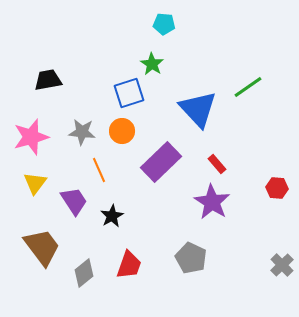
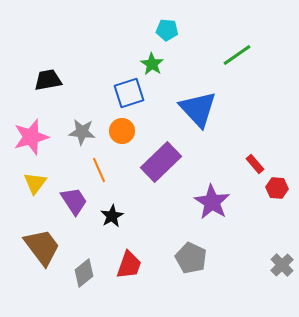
cyan pentagon: moved 3 px right, 6 px down
green line: moved 11 px left, 32 px up
red rectangle: moved 38 px right
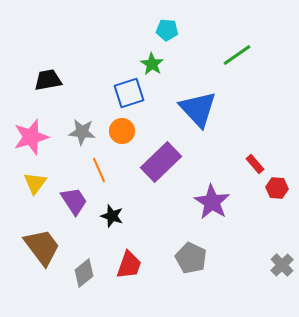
black star: rotated 25 degrees counterclockwise
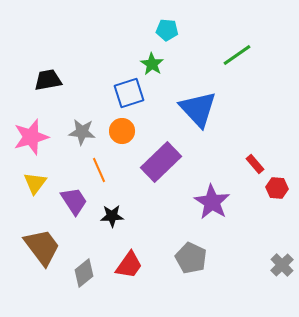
black star: rotated 20 degrees counterclockwise
red trapezoid: rotated 16 degrees clockwise
